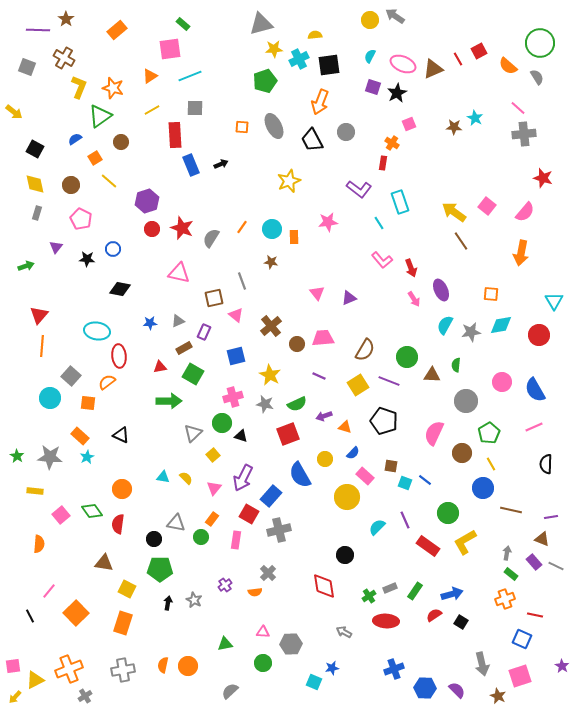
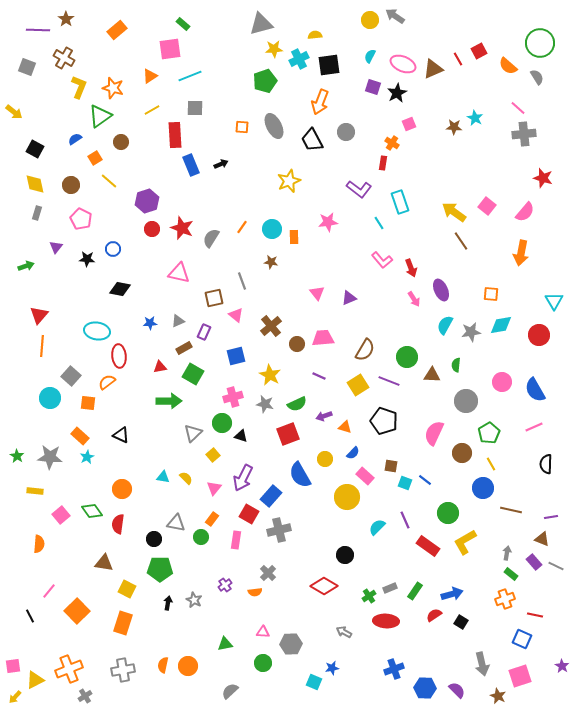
red diamond at (324, 586): rotated 52 degrees counterclockwise
orange square at (76, 613): moved 1 px right, 2 px up
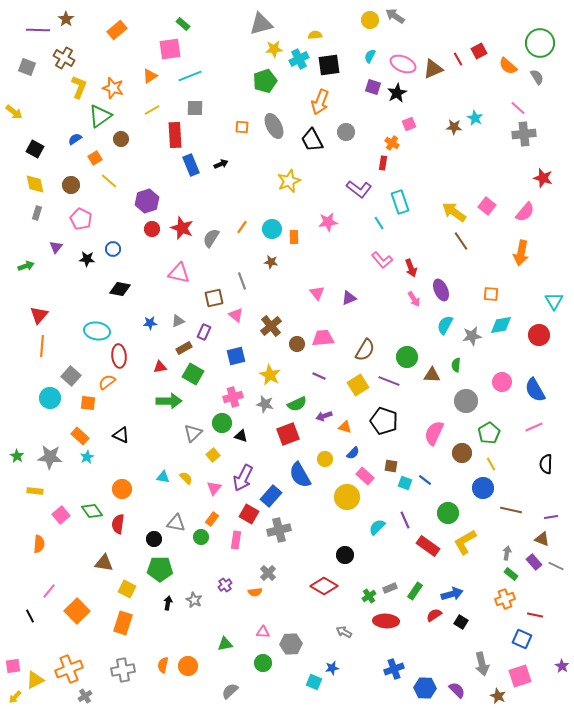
brown circle at (121, 142): moved 3 px up
gray star at (471, 332): moved 1 px right, 4 px down
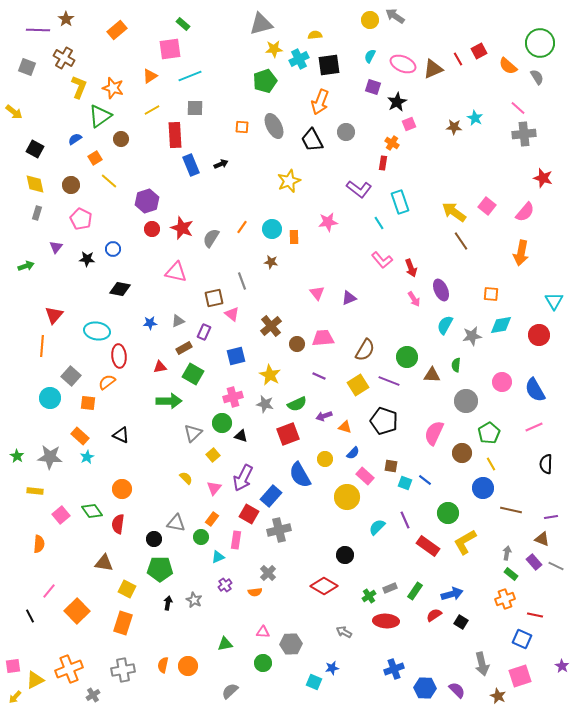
black star at (397, 93): moved 9 px down
pink triangle at (179, 273): moved 3 px left, 1 px up
red triangle at (39, 315): moved 15 px right
pink triangle at (236, 315): moved 4 px left, 1 px up
cyan triangle at (163, 477): moved 55 px right, 80 px down; rotated 32 degrees counterclockwise
gray cross at (85, 696): moved 8 px right, 1 px up
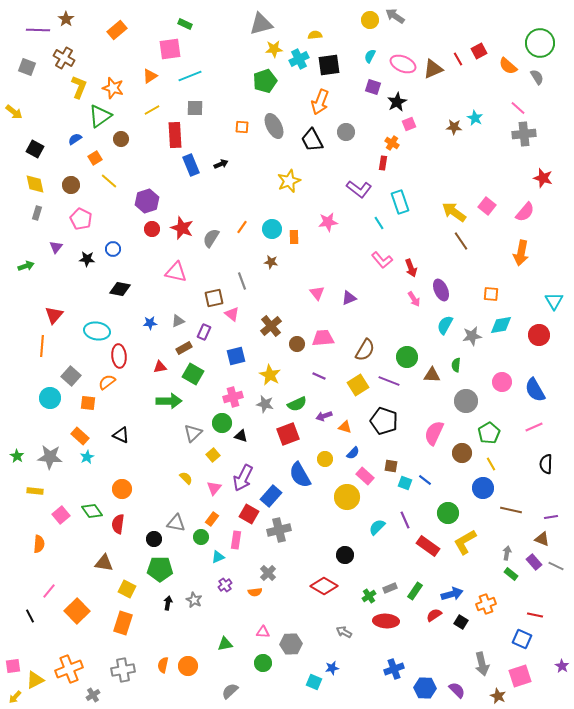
green rectangle at (183, 24): moved 2 px right; rotated 16 degrees counterclockwise
orange cross at (505, 599): moved 19 px left, 5 px down
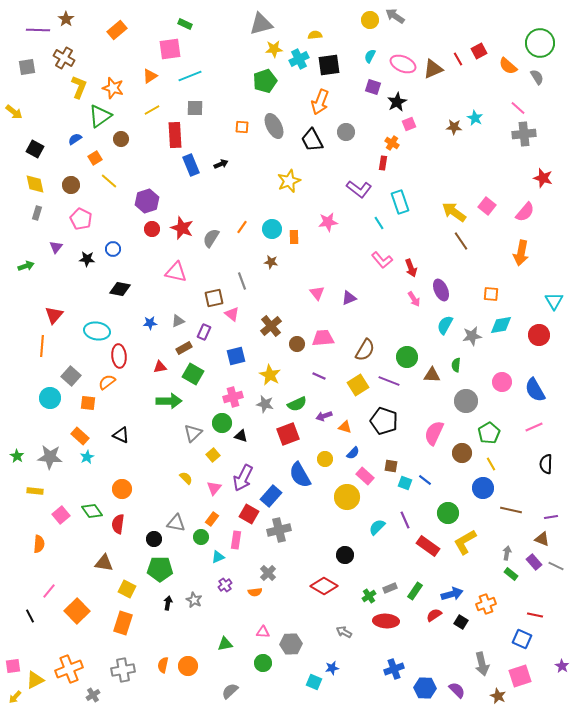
gray square at (27, 67): rotated 30 degrees counterclockwise
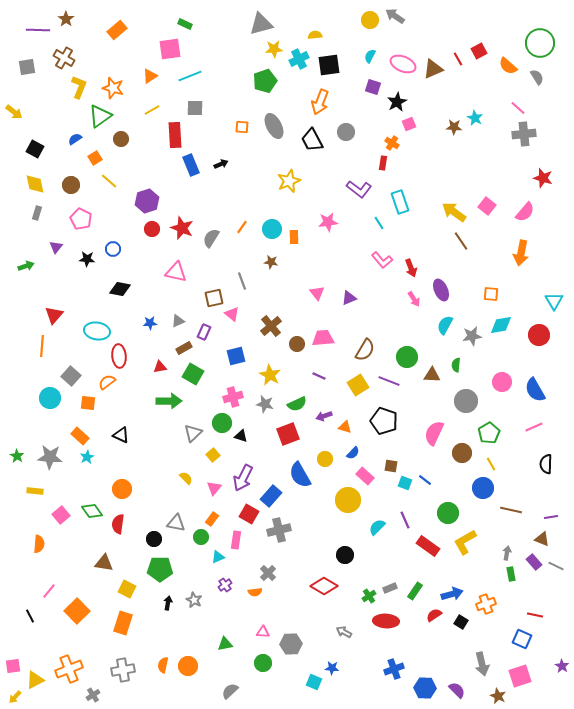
yellow circle at (347, 497): moved 1 px right, 3 px down
green rectangle at (511, 574): rotated 40 degrees clockwise
blue star at (332, 668): rotated 16 degrees clockwise
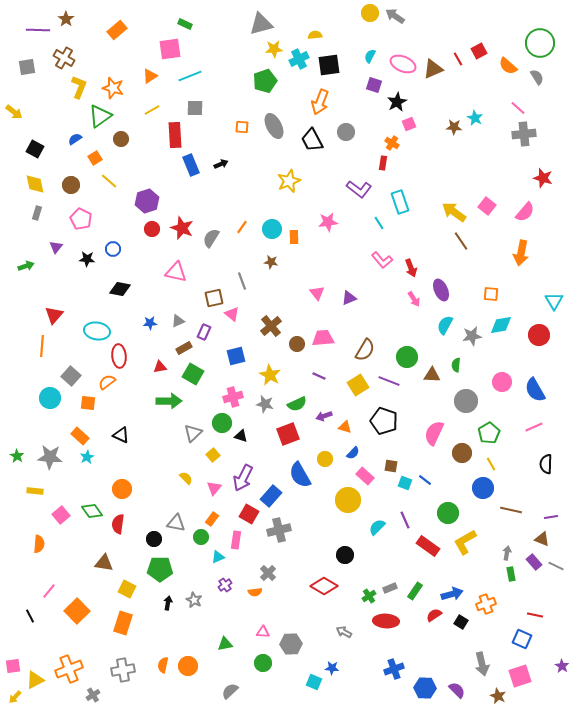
yellow circle at (370, 20): moved 7 px up
purple square at (373, 87): moved 1 px right, 2 px up
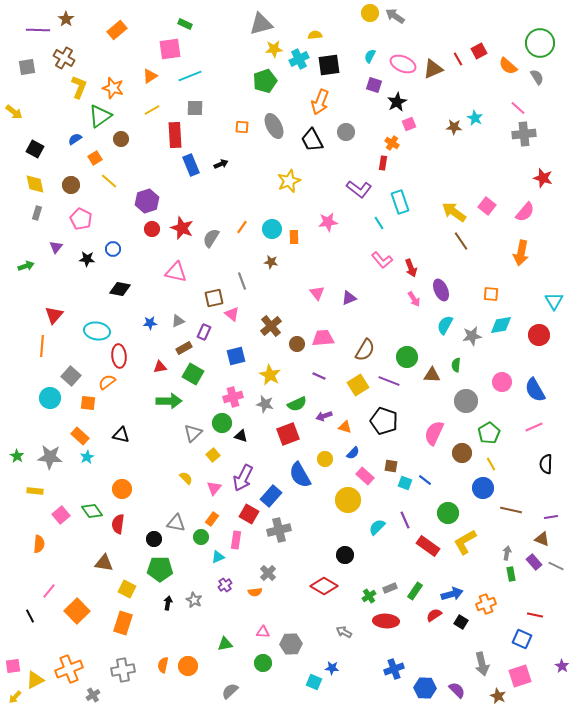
black triangle at (121, 435): rotated 12 degrees counterclockwise
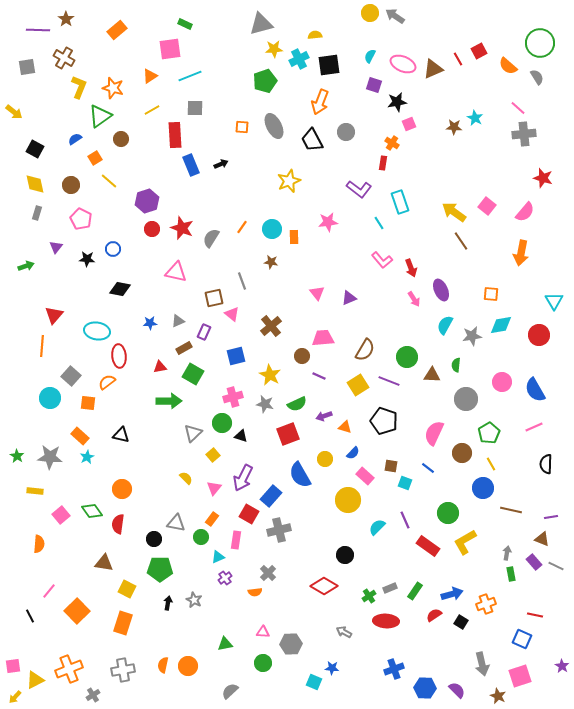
black star at (397, 102): rotated 18 degrees clockwise
brown circle at (297, 344): moved 5 px right, 12 px down
gray circle at (466, 401): moved 2 px up
blue line at (425, 480): moved 3 px right, 12 px up
purple cross at (225, 585): moved 7 px up
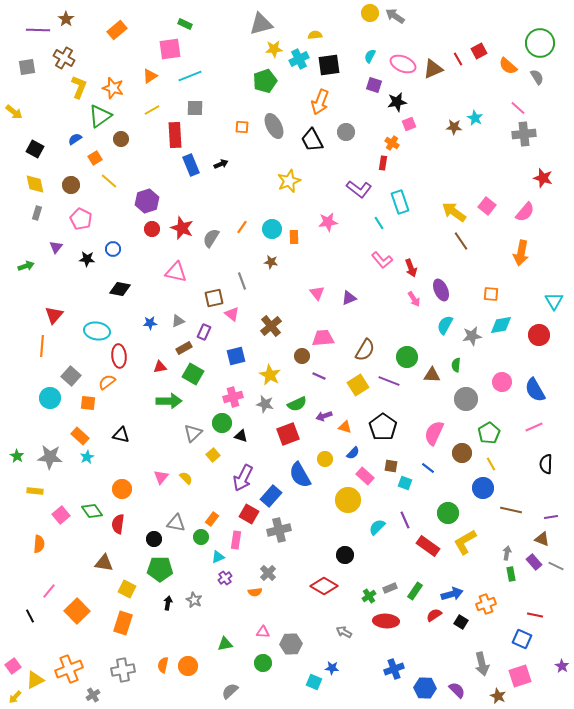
black pentagon at (384, 421): moved 1 px left, 6 px down; rotated 16 degrees clockwise
pink triangle at (214, 488): moved 53 px left, 11 px up
pink square at (13, 666): rotated 28 degrees counterclockwise
